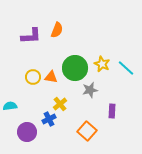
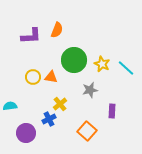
green circle: moved 1 px left, 8 px up
purple circle: moved 1 px left, 1 px down
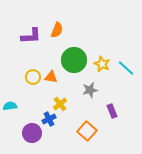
purple rectangle: rotated 24 degrees counterclockwise
purple circle: moved 6 px right
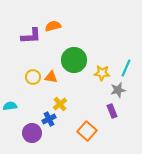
orange semicircle: moved 4 px left, 4 px up; rotated 126 degrees counterclockwise
yellow star: moved 9 px down; rotated 21 degrees counterclockwise
cyan line: rotated 72 degrees clockwise
gray star: moved 28 px right
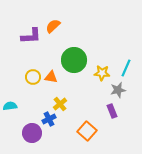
orange semicircle: rotated 28 degrees counterclockwise
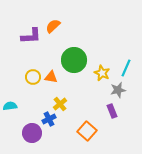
yellow star: rotated 21 degrees clockwise
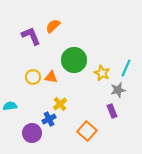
purple L-shape: rotated 110 degrees counterclockwise
